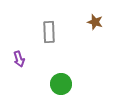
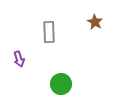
brown star: rotated 14 degrees clockwise
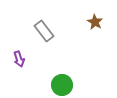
gray rectangle: moved 5 px left, 1 px up; rotated 35 degrees counterclockwise
green circle: moved 1 px right, 1 px down
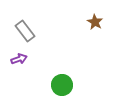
gray rectangle: moved 19 px left
purple arrow: rotated 91 degrees counterclockwise
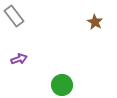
gray rectangle: moved 11 px left, 15 px up
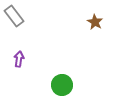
purple arrow: rotated 63 degrees counterclockwise
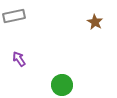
gray rectangle: rotated 65 degrees counterclockwise
purple arrow: rotated 42 degrees counterclockwise
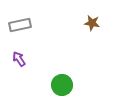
gray rectangle: moved 6 px right, 9 px down
brown star: moved 3 px left, 1 px down; rotated 21 degrees counterclockwise
